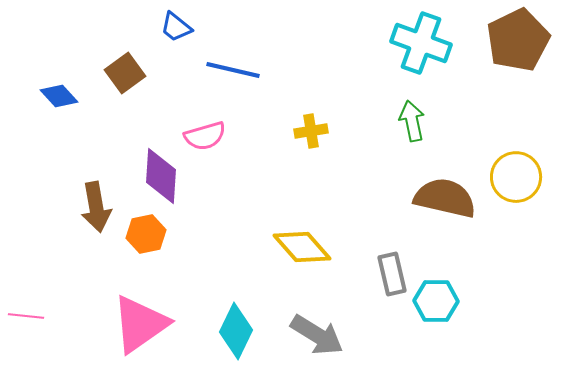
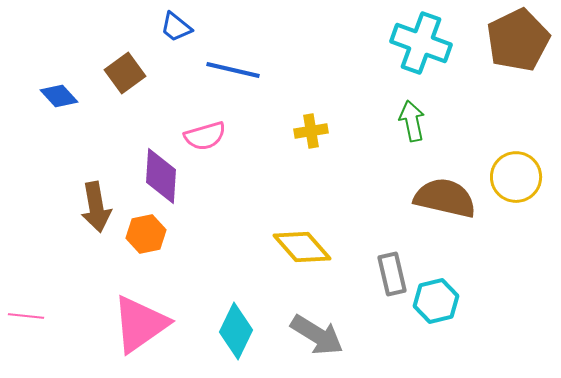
cyan hexagon: rotated 15 degrees counterclockwise
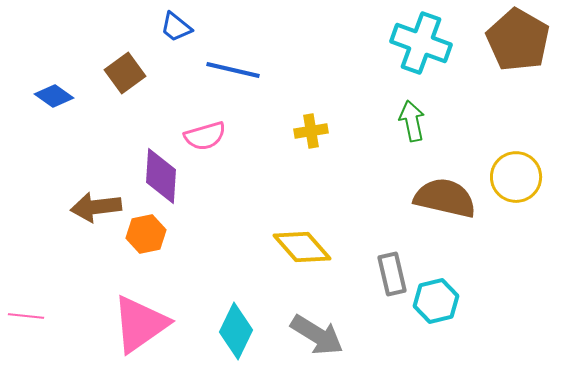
brown pentagon: rotated 16 degrees counterclockwise
blue diamond: moved 5 px left; rotated 12 degrees counterclockwise
brown arrow: rotated 93 degrees clockwise
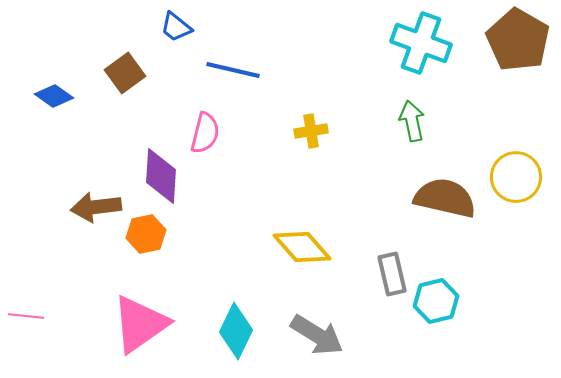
pink semicircle: moved 3 px up; rotated 60 degrees counterclockwise
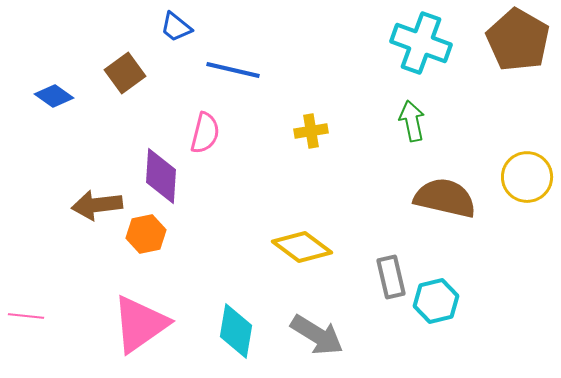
yellow circle: moved 11 px right
brown arrow: moved 1 px right, 2 px up
yellow diamond: rotated 12 degrees counterclockwise
gray rectangle: moved 1 px left, 3 px down
cyan diamond: rotated 16 degrees counterclockwise
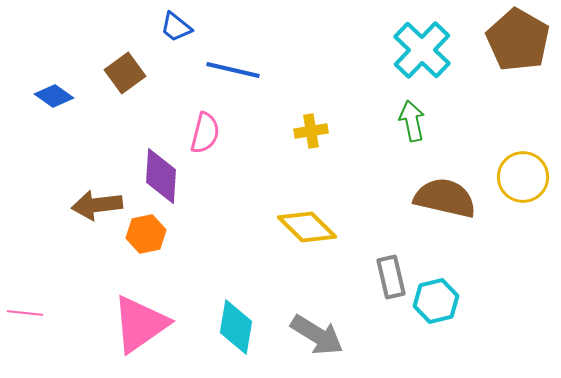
cyan cross: moved 1 px right, 7 px down; rotated 24 degrees clockwise
yellow circle: moved 4 px left
yellow diamond: moved 5 px right, 20 px up; rotated 8 degrees clockwise
pink line: moved 1 px left, 3 px up
cyan diamond: moved 4 px up
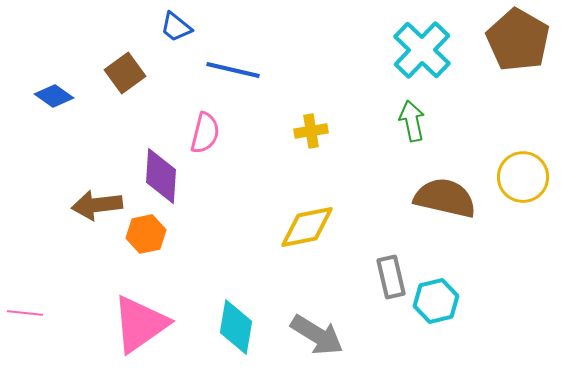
yellow diamond: rotated 56 degrees counterclockwise
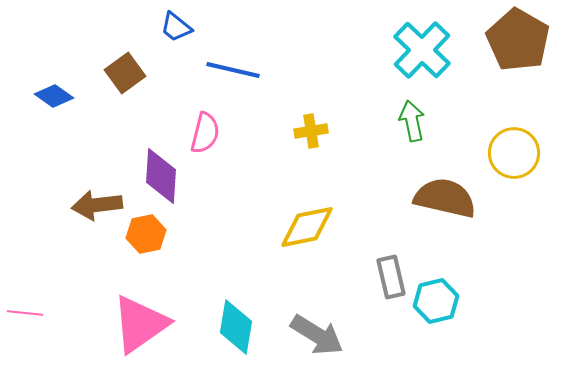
yellow circle: moved 9 px left, 24 px up
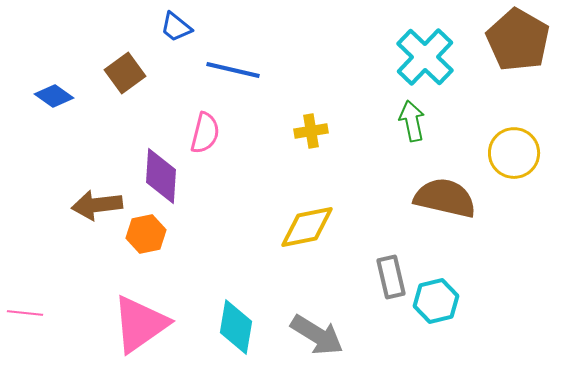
cyan cross: moved 3 px right, 7 px down
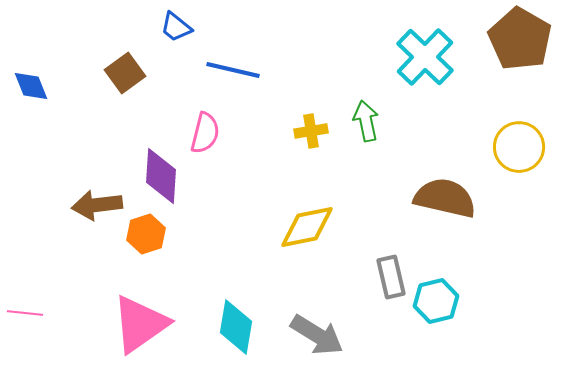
brown pentagon: moved 2 px right, 1 px up
blue diamond: moved 23 px left, 10 px up; rotated 33 degrees clockwise
green arrow: moved 46 px left
yellow circle: moved 5 px right, 6 px up
orange hexagon: rotated 6 degrees counterclockwise
